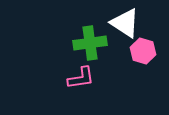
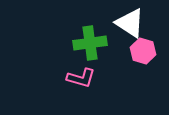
white triangle: moved 5 px right
pink L-shape: rotated 24 degrees clockwise
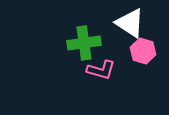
green cross: moved 6 px left
pink L-shape: moved 20 px right, 8 px up
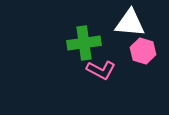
white triangle: rotated 28 degrees counterclockwise
pink L-shape: rotated 12 degrees clockwise
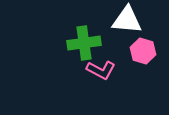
white triangle: moved 3 px left, 3 px up
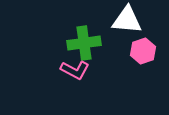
pink hexagon: rotated 25 degrees clockwise
pink L-shape: moved 26 px left
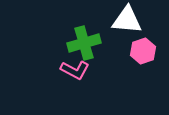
green cross: rotated 8 degrees counterclockwise
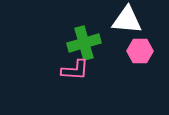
pink hexagon: moved 3 px left; rotated 20 degrees clockwise
pink L-shape: rotated 24 degrees counterclockwise
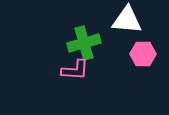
pink hexagon: moved 3 px right, 3 px down
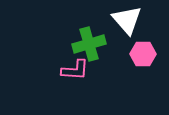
white triangle: rotated 44 degrees clockwise
green cross: moved 5 px right, 1 px down
